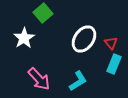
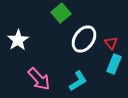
green square: moved 18 px right
white star: moved 6 px left, 2 px down
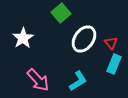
white star: moved 5 px right, 2 px up
pink arrow: moved 1 px left, 1 px down
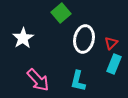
white ellipse: rotated 24 degrees counterclockwise
red triangle: rotated 24 degrees clockwise
cyan L-shape: rotated 135 degrees clockwise
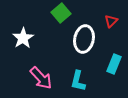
red triangle: moved 22 px up
pink arrow: moved 3 px right, 2 px up
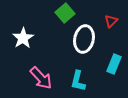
green square: moved 4 px right
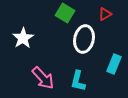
green square: rotated 18 degrees counterclockwise
red triangle: moved 6 px left, 7 px up; rotated 16 degrees clockwise
pink arrow: moved 2 px right
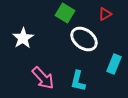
white ellipse: rotated 64 degrees counterclockwise
